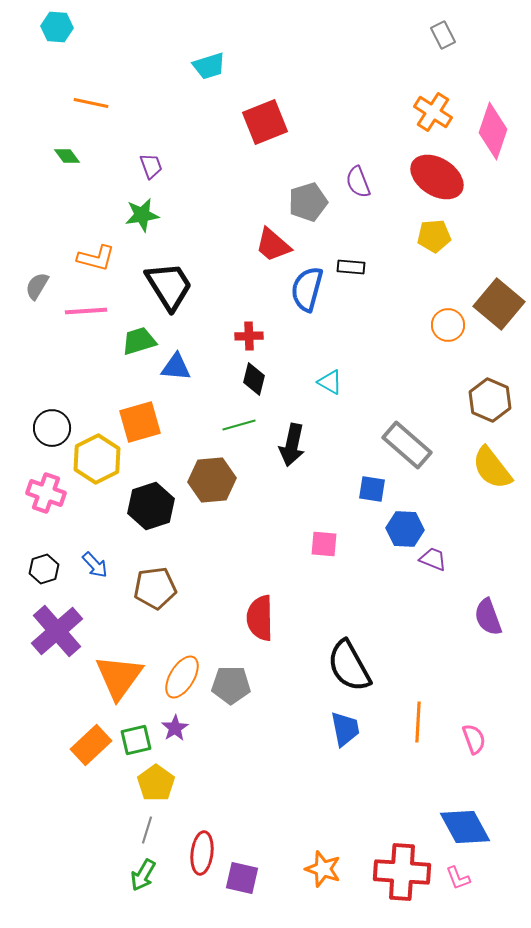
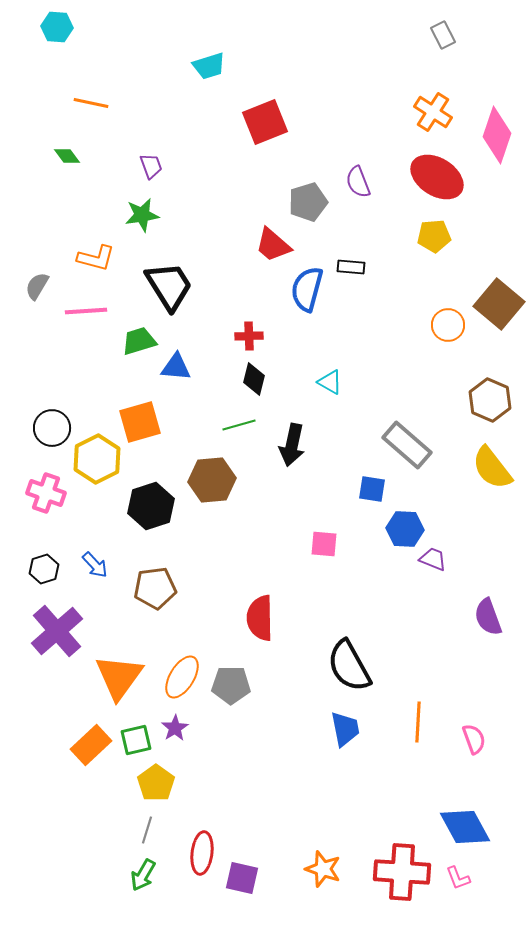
pink diamond at (493, 131): moved 4 px right, 4 px down
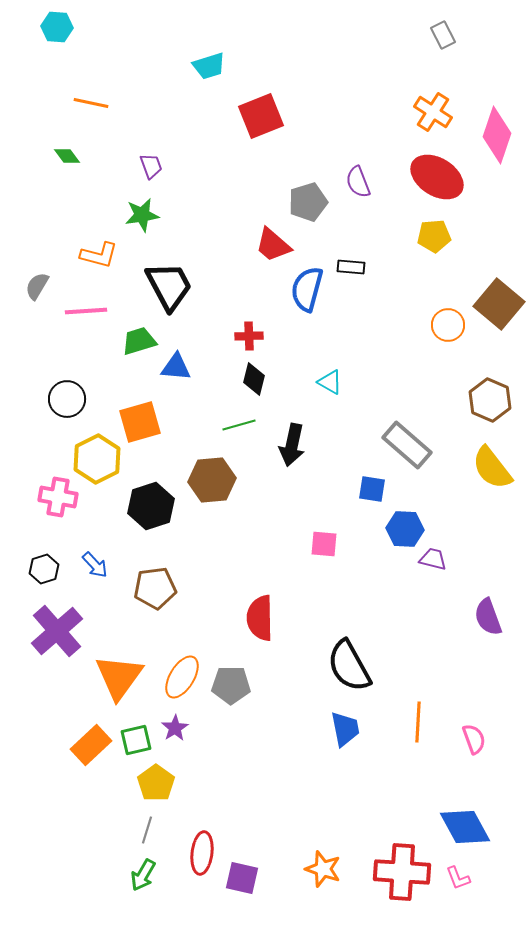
red square at (265, 122): moved 4 px left, 6 px up
orange L-shape at (96, 258): moved 3 px right, 3 px up
black trapezoid at (169, 286): rotated 4 degrees clockwise
black circle at (52, 428): moved 15 px right, 29 px up
pink cross at (46, 493): moved 12 px right, 4 px down; rotated 9 degrees counterclockwise
purple trapezoid at (433, 559): rotated 8 degrees counterclockwise
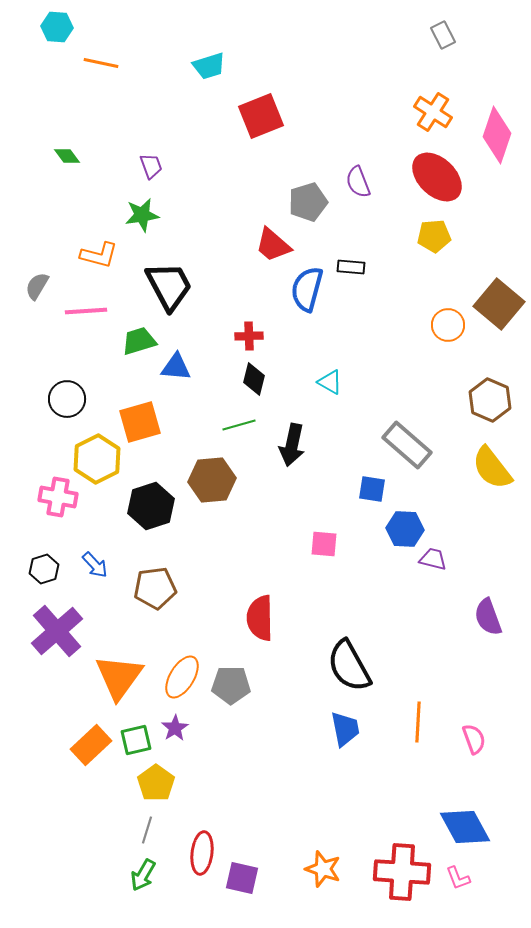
orange line at (91, 103): moved 10 px right, 40 px up
red ellipse at (437, 177): rotated 12 degrees clockwise
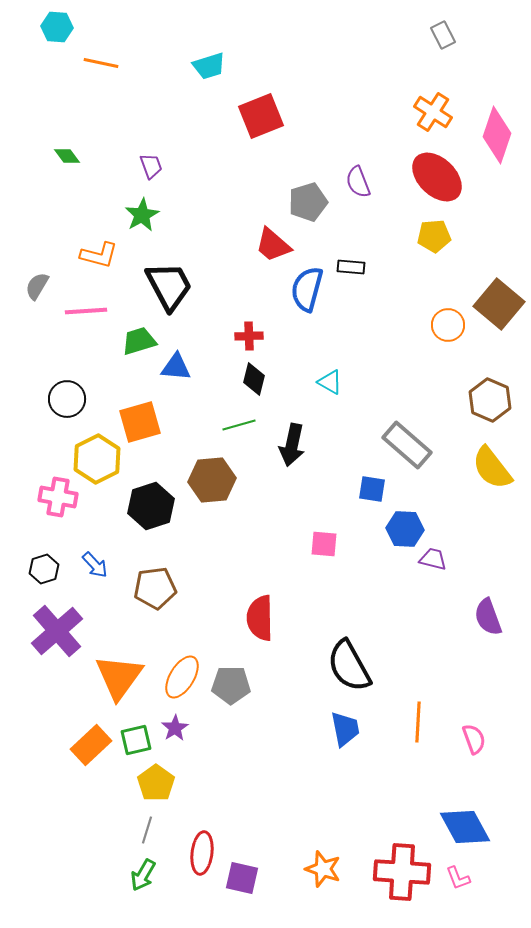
green star at (142, 215): rotated 20 degrees counterclockwise
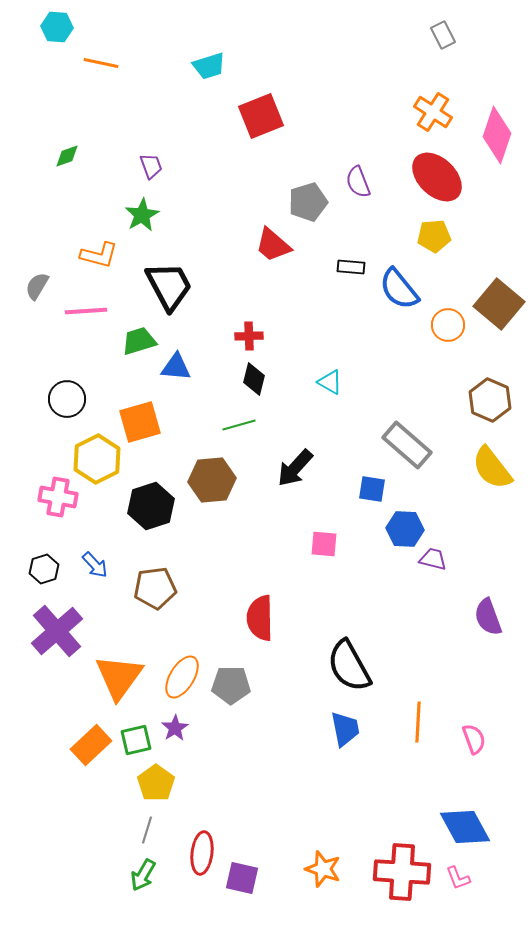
green diamond at (67, 156): rotated 72 degrees counterclockwise
blue semicircle at (307, 289): moved 92 px right; rotated 54 degrees counterclockwise
black arrow at (292, 445): moved 3 px right, 23 px down; rotated 30 degrees clockwise
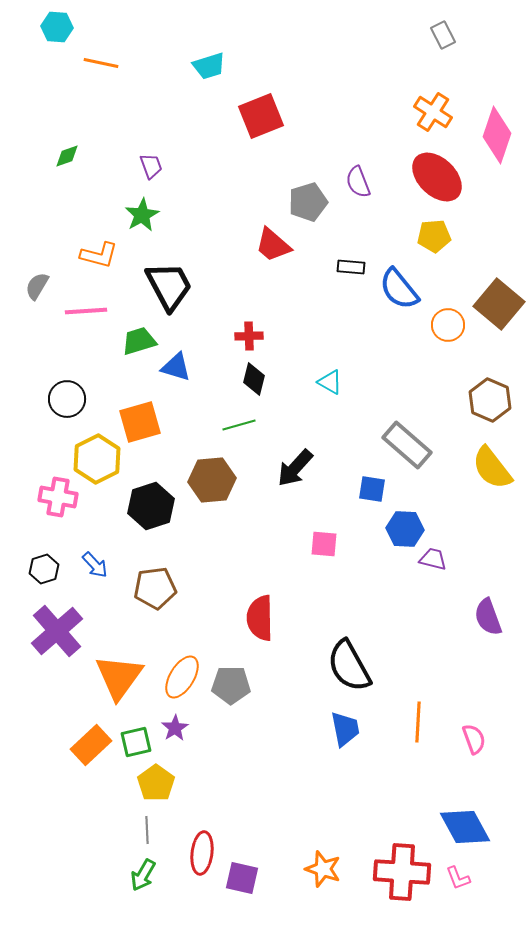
blue triangle at (176, 367): rotated 12 degrees clockwise
green square at (136, 740): moved 2 px down
gray line at (147, 830): rotated 20 degrees counterclockwise
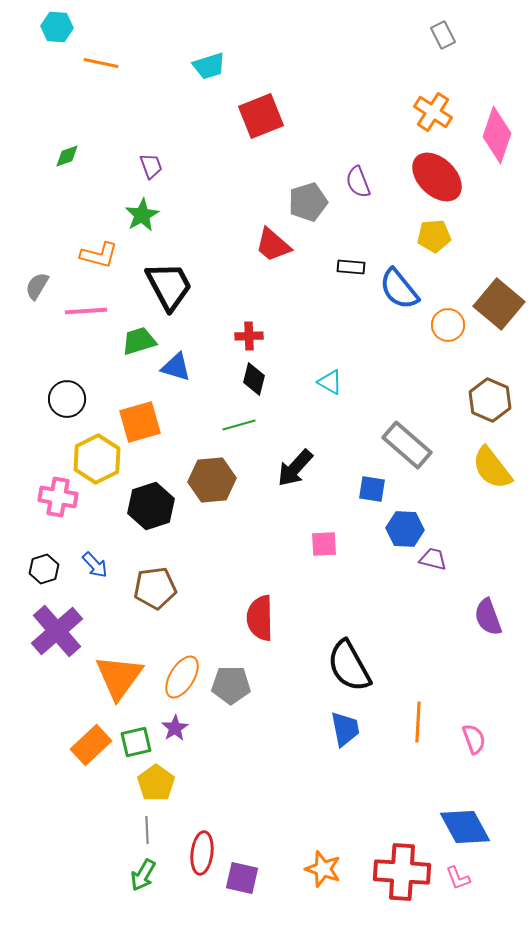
pink square at (324, 544): rotated 8 degrees counterclockwise
